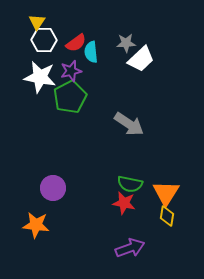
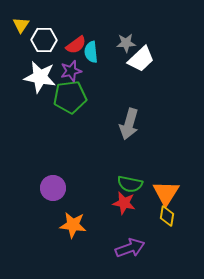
yellow triangle: moved 16 px left, 3 px down
red semicircle: moved 2 px down
green pentagon: rotated 20 degrees clockwise
gray arrow: rotated 72 degrees clockwise
orange star: moved 37 px right
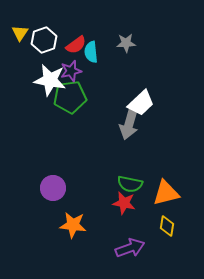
yellow triangle: moved 1 px left, 8 px down
white hexagon: rotated 20 degrees counterclockwise
white trapezoid: moved 44 px down
white star: moved 10 px right, 3 px down
orange triangle: rotated 44 degrees clockwise
yellow diamond: moved 10 px down
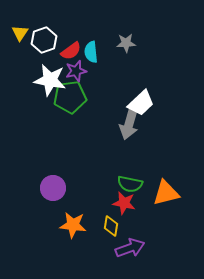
red semicircle: moved 5 px left, 6 px down
purple star: moved 5 px right
yellow diamond: moved 56 px left
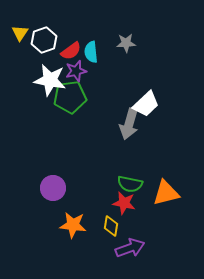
white trapezoid: moved 5 px right, 1 px down
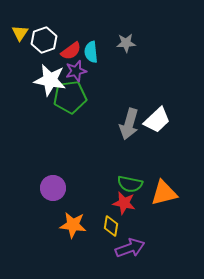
white trapezoid: moved 11 px right, 16 px down
orange triangle: moved 2 px left
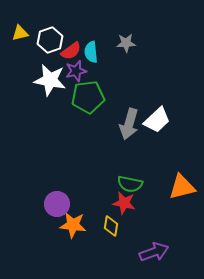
yellow triangle: rotated 42 degrees clockwise
white hexagon: moved 6 px right
green pentagon: moved 18 px right
purple circle: moved 4 px right, 16 px down
orange triangle: moved 18 px right, 6 px up
purple arrow: moved 24 px right, 4 px down
